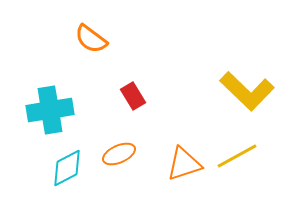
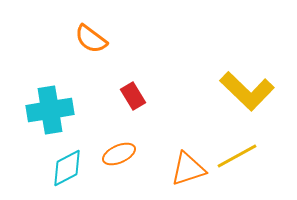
orange triangle: moved 4 px right, 5 px down
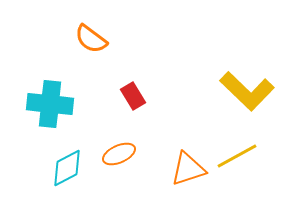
cyan cross: moved 6 px up; rotated 15 degrees clockwise
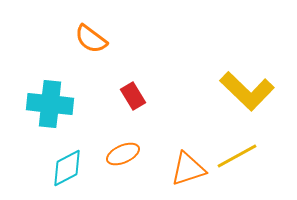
orange ellipse: moved 4 px right
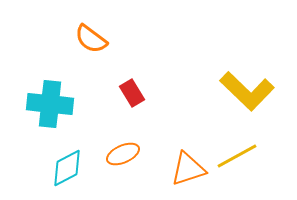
red rectangle: moved 1 px left, 3 px up
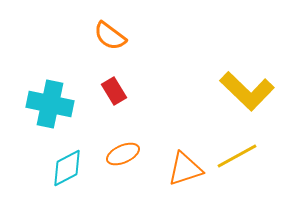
orange semicircle: moved 19 px right, 3 px up
red rectangle: moved 18 px left, 2 px up
cyan cross: rotated 6 degrees clockwise
orange triangle: moved 3 px left
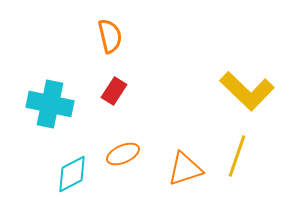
orange semicircle: rotated 140 degrees counterclockwise
red rectangle: rotated 64 degrees clockwise
yellow line: rotated 42 degrees counterclockwise
cyan diamond: moved 5 px right, 6 px down
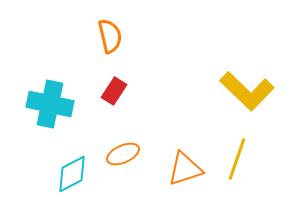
yellow line: moved 3 px down
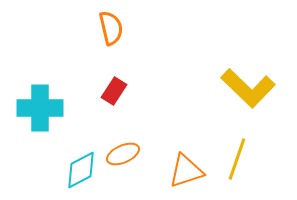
orange semicircle: moved 1 px right, 8 px up
yellow L-shape: moved 1 px right, 3 px up
cyan cross: moved 10 px left, 4 px down; rotated 12 degrees counterclockwise
orange triangle: moved 1 px right, 2 px down
cyan diamond: moved 9 px right, 4 px up
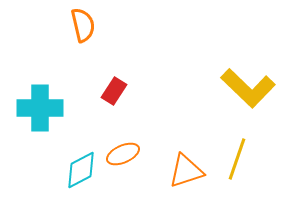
orange semicircle: moved 28 px left, 3 px up
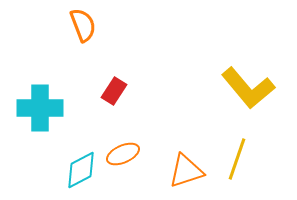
orange semicircle: rotated 8 degrees counterclockwise
yellow L-shape: rotated 6 degrees clockwise
